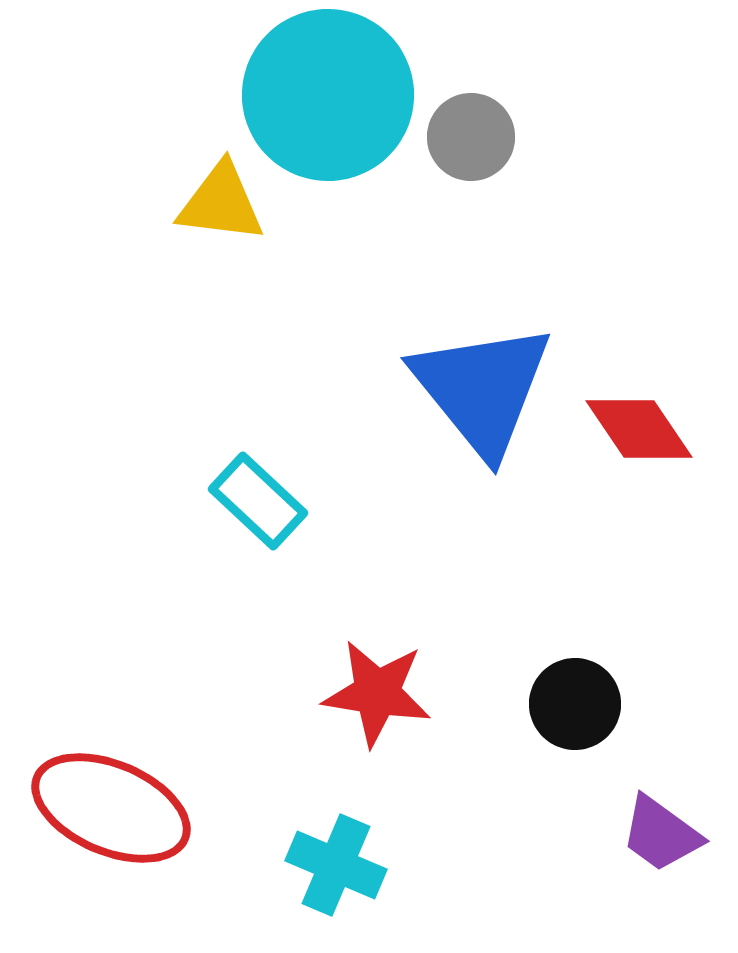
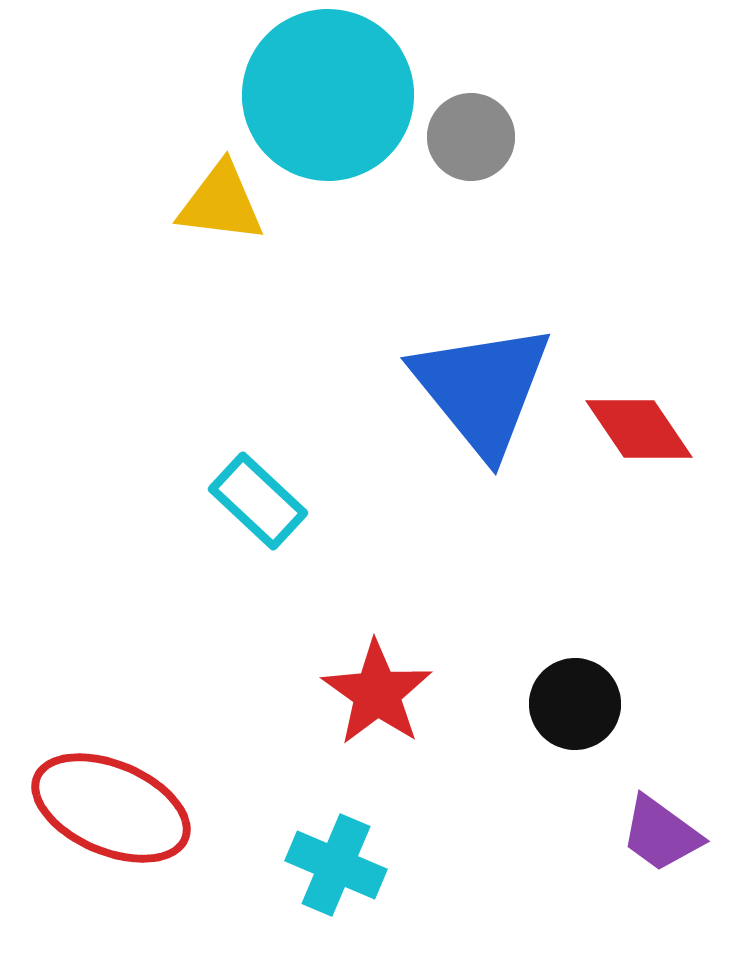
red star: rotated 26 degrees clockwise
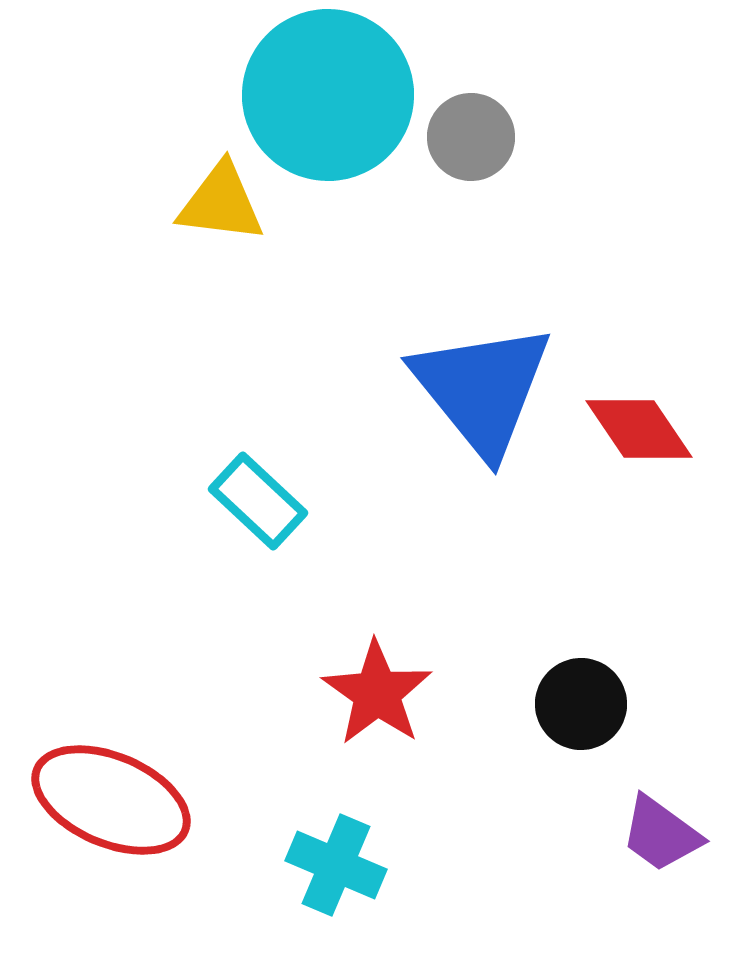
black circle: moved 6 px right
red ellipse: moved 8 px up
